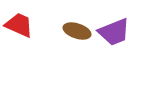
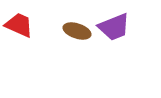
purple trapezoid: moved 5 px up
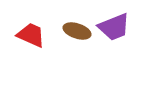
red trapezoid: moved 12 px right, 10 px down
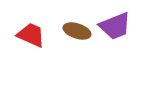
purple trapezoid: moved 1 px right, 1 px up
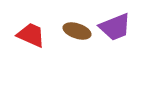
purple trapezoid: moved 1 px down
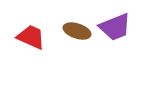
red trapezoid: moved 2 px down
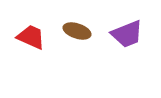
purple trapezoid: moved 12 px right, 7 px down
